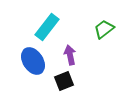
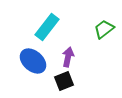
purple arrow: moved 2 px left, 2 px down; rotated 24 degrees clockwise
blue ellipse: rotated 16 degrees counterclockwise
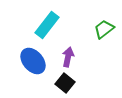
cyan rectangle: moved 2 px up
blue ellipse: rotated 8 degrees clockwise
black square: moved 1 px right, 2 px down; rotated 30 degrees counterclockwise
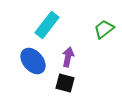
black square: rotated 24 degrees counterclockwise
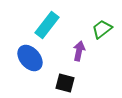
green trapezoid: moved 2 px left
purple arrow: moved 11 px right, 6 px up
blue ellipse: moved 3 px left, 3 px up
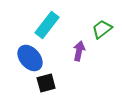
black square: moved 19 px left; rotated 30 degrees counterclockwise
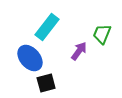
cyan rectangle: moved 2 px down
green trapezoid: moved 5 px down; rotated 30 degrees counterclockwise
purple arrow: rotated 24 degrees clockwise
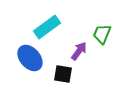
cyan rectangle: rotated 16 degrees clockwise
black square: moved 17 px right, 9 px up; rotated 24 degrees clockwise
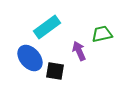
green trapezoid: rotated 55 degrees clockwise
purple arrow: rotated 60 degrees counterclockwise
black square: moved 8 px left, 3 px up
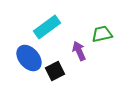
blue ellipse: moved 1 px left
black square: rotated 36 degrees counterclockwise
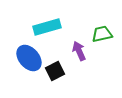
cyan rectangle: rotated 20 degrees clockwise
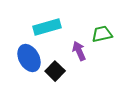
blue ellipse: rotated 12 degrees clockwise
black square: rotated 18 degrees counterclockwise
